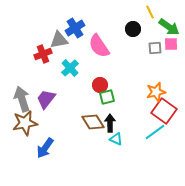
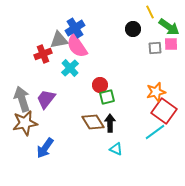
pink semicircle: moved 22 px left
cyan triangle: moved 10 px down
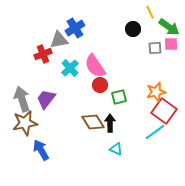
pink semicircle: moved 18 px right, 20 px down
green square: moved 12 px right
blue arrow: moved 4 px left, 2 px down; rotated 115 degrees clockwise
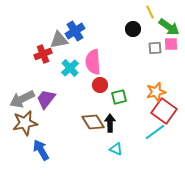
blue cross: moved 3 px down
pink semicircle: moved 2 px left, 4 px up; rotated 30 degrees clockwise
gray arrow: rotated 100 degrees counterclockwise
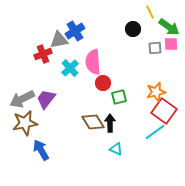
red circle: moved 3 px right, 2 px up
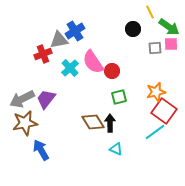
pink semicircle: rotated 30 degrees counterclockwise
red circle: moved 9 px right, 12 px up
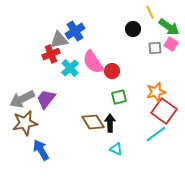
pink square: rotated 32 degrees clockwise
red cross: moved 8 px right
cyan line: moved 1 px right, 2 px down
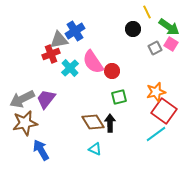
yellow line: moved 3 px left
gray square: rotated 24 degrees counterclockwise
cyan triangle: moved 21 px left
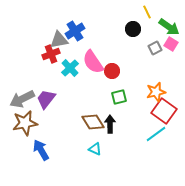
black arrow: moved 1 px down
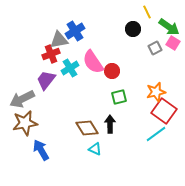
pink square: moved 2 px right, 1 px up
cyan cross: rotated 12 degrees clockwise
purple trapezoid: moved 19 px up
brown diamond: moved 6 px left, 6 px down
